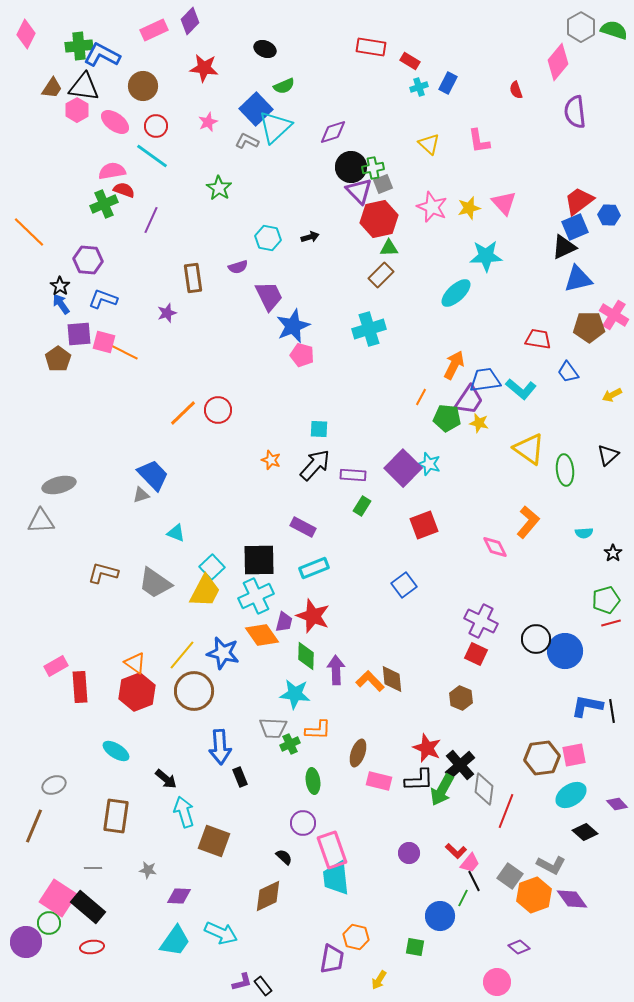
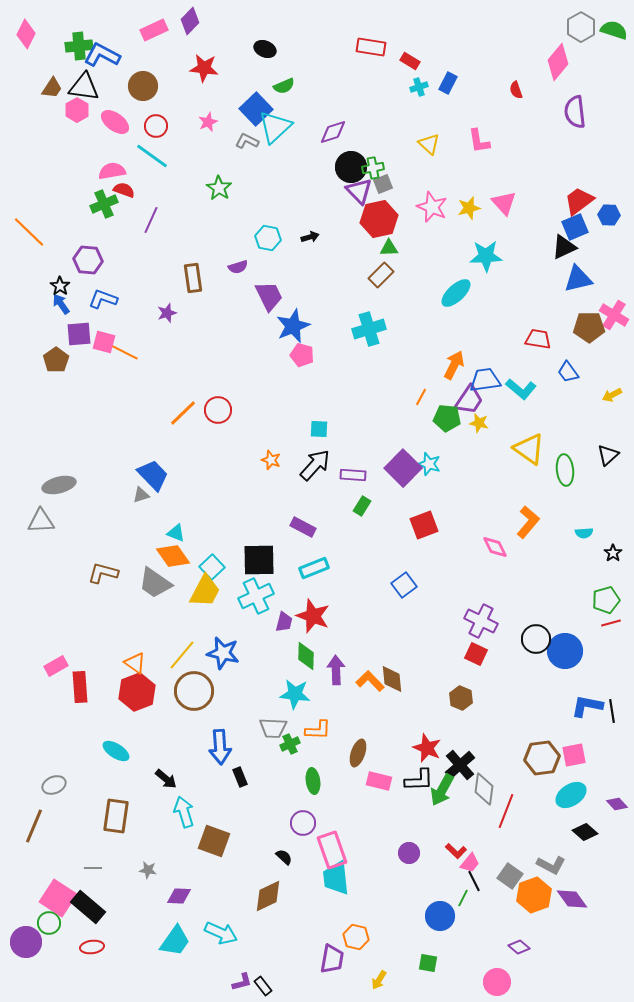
brown pentagon at (58, 359): moved 2 px left, 1 px down
orange diamond at (262, 635): moved 89 px left, 79 px up
green square at (415, 947): moved 13 px right, 16 px down
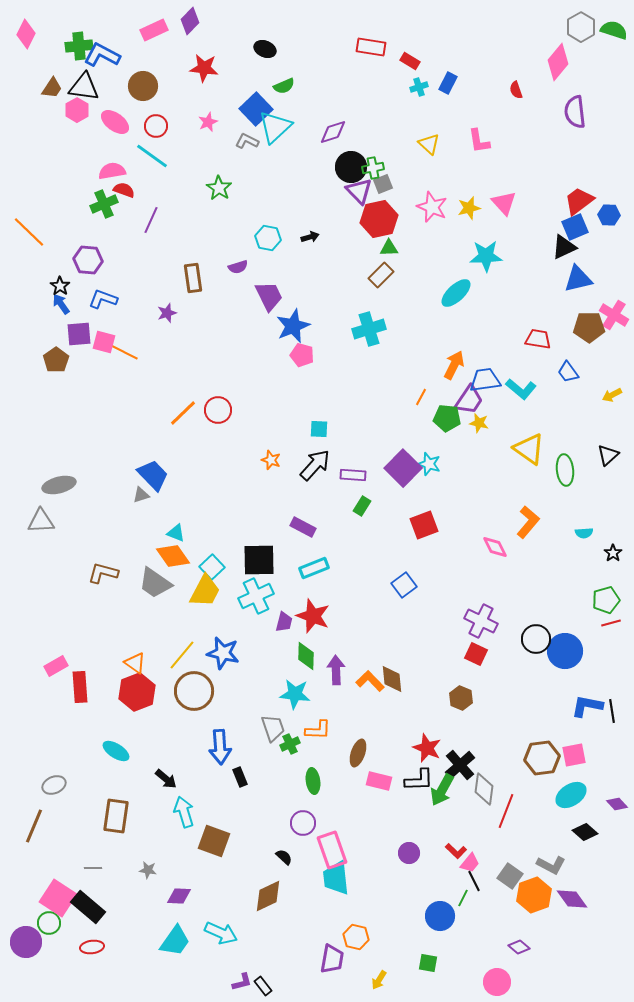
gray trapezoid at (273, 728): rotated 112 degrees counterclockwise
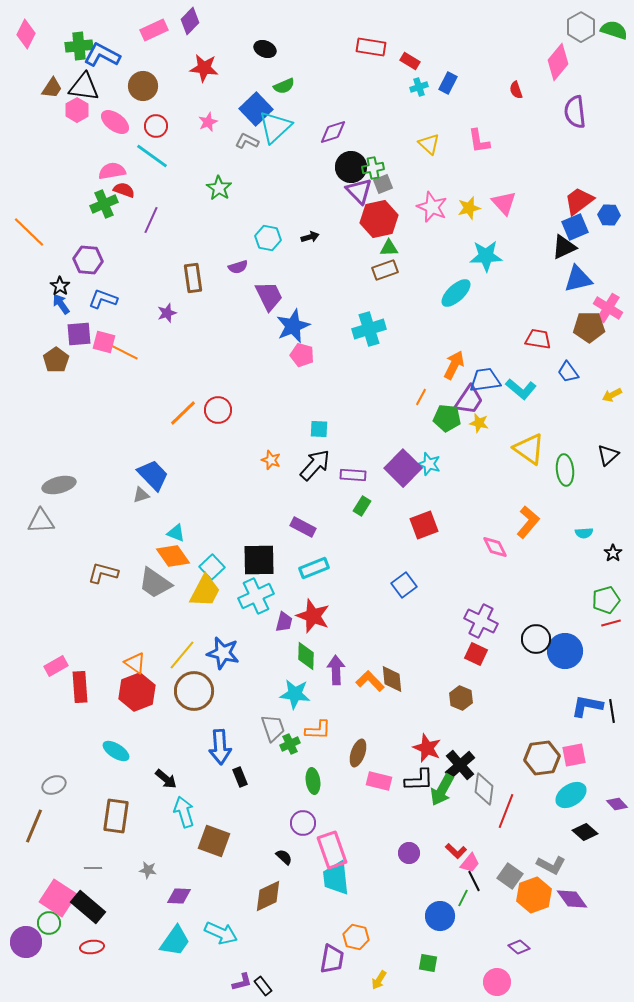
brown rectangle at (381, 275): moved 4 px right, 5 px up; rotated 25 degrees clockwise
pink cross at (614, 315): moved 6 px left, 7 px up
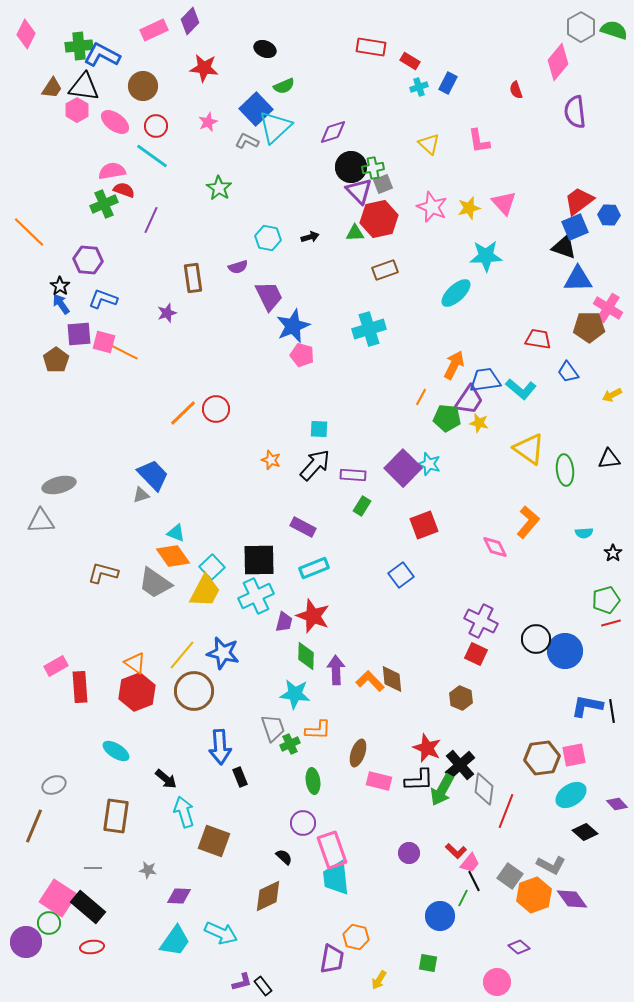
black triangle at (564, 247): rotated 44 degrees clockwise
green triangle at (389, 248): moved 34 px left, 15 px up
blue triangle at (578, 279): rotated 12 degrees clockwise
red circle at (218, 410): moved 2 px left, 1 px up
black triangle at (608, 455): moved 1 px right, 4 px down; rotated 35 degrees clockwise
blue square at (404, 585): moved 3 px left, 10 px up
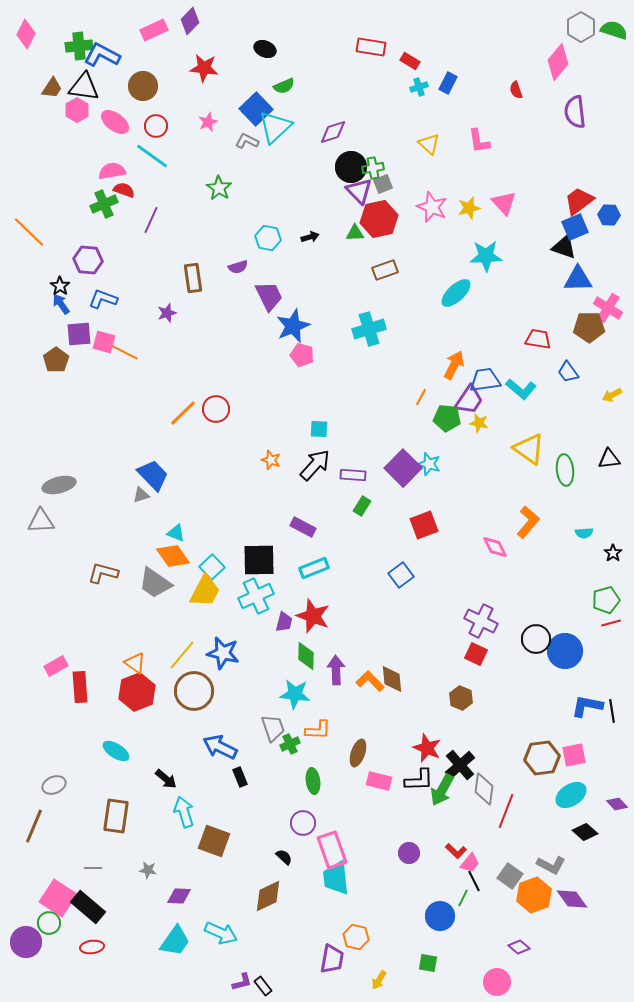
blue arrow at (220, 747): rotated 120 degrees clockwise
